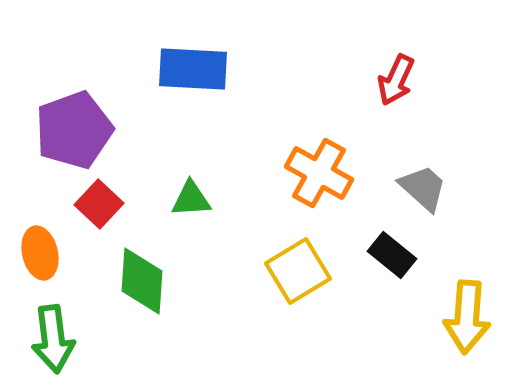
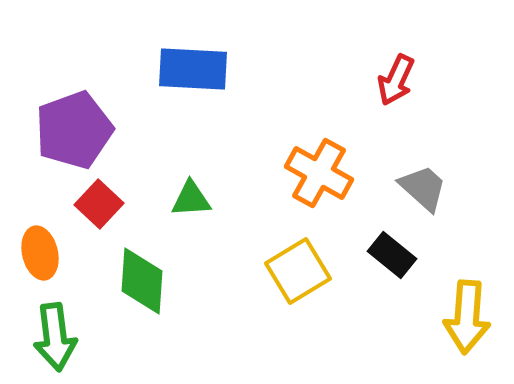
green arrow: moved 2 px right, 2 px up
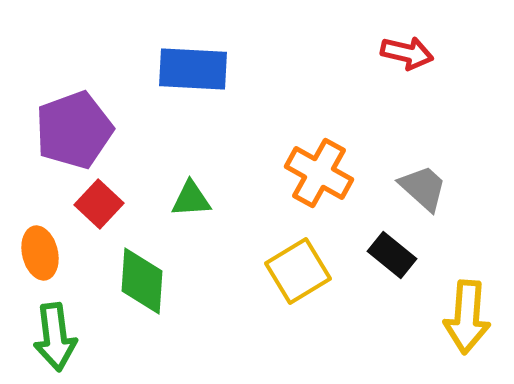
red arrow: moved 11 px right, 27 px up; rotated 102 degrees counterclockwise
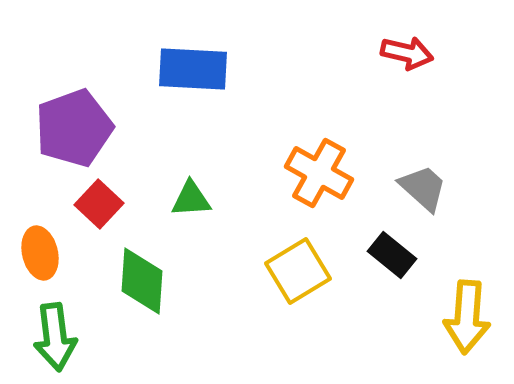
purple pentagon: moved 2 px up
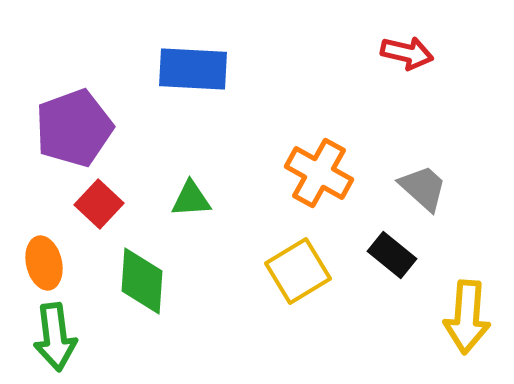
orange ellipse: moved 4 px right, 10 px down
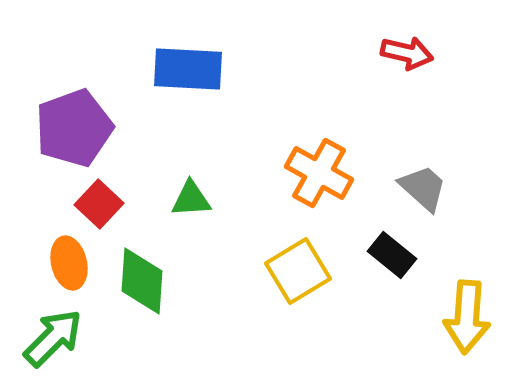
blue rectangle: moved 5 px left
orange ellipse: moved 25 px right
green arrow: moved 2 px left, 1 px down; rotated 128 degrees counterclockwise
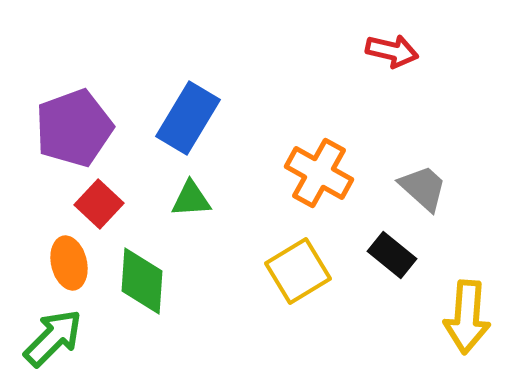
red arrow: moved 15 px left, 2 px up
blue rectangle: moved 49 px down; rotated 62 degrees counterclockwise
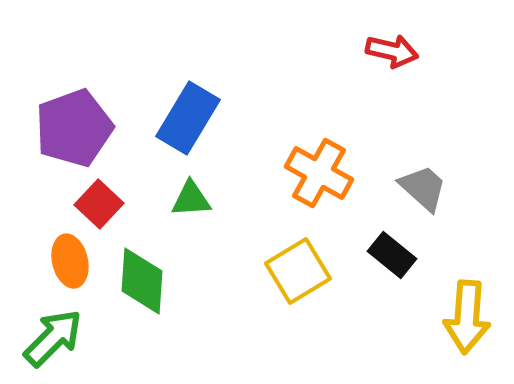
orange ellipse: moved 1 px right, 2 px up
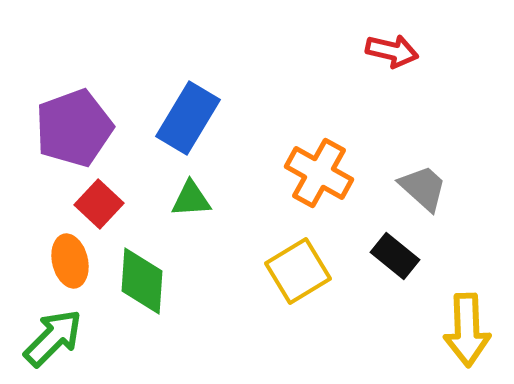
black rectangle: moved 3 px right, 1 px down
yellow arrow: moved 13 px down; rotated 6 degrees counterclockwise
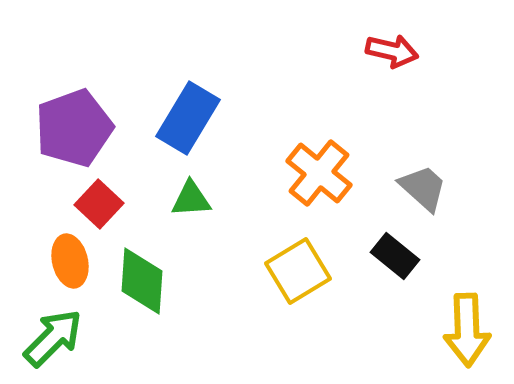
orange cross: rotated 10 degrees clockwise
